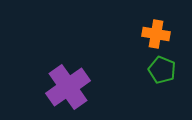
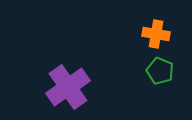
green pentagon: moved 2 px left, 1 px down
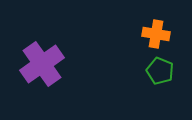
purple cross: moved 26 px left, 23 px up
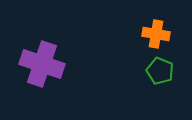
purple cross: rotated 36 degrees counterclockwise
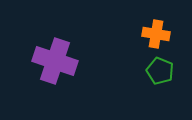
purple cross: moved 13 px right, 3 px up
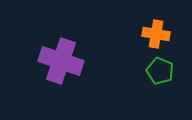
purple cross: moved 6 px right
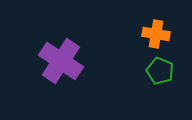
purple cross: rotated 15 degrees clockwise
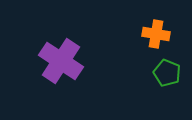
green pentagon: moved 7 px right, 2 px down
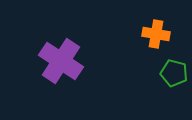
green pentagon: moved 7 px right; rotated 8 degrees counterclockwise
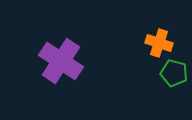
orange cross: moved 3 px right, 9 px down; rotated 8 degrees clockwise
